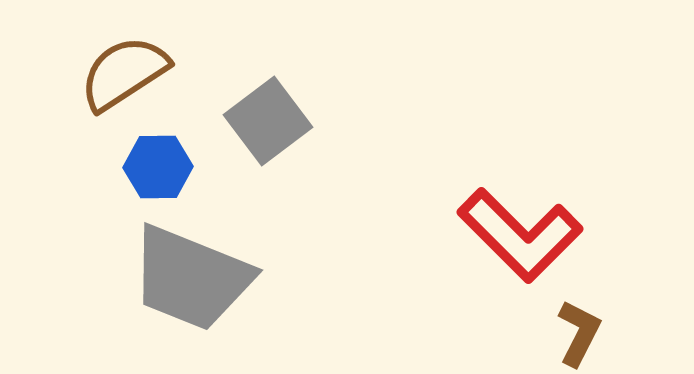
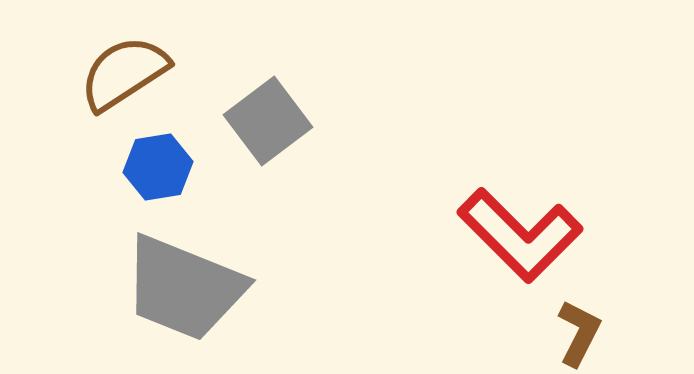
blue hexagon: rotated 8 degrees counterclockwise
gray trapezoid: moved 7 px left, 10 px down
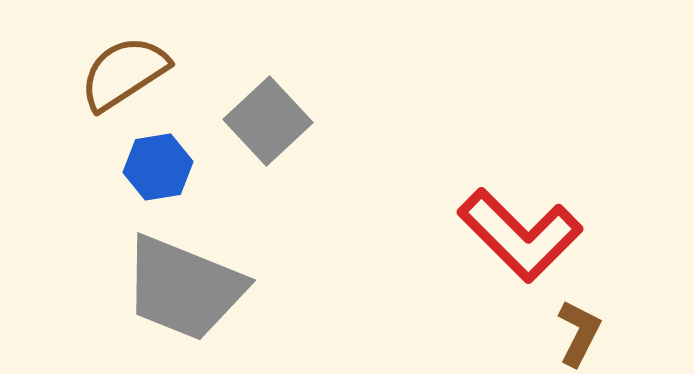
gray square: rotated 6 degrees counterclockwise
